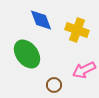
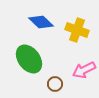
blue diamond: moved 2 px down; rotated 25 degrees counterclockwise
green ellipse: moved 2 px right, 5 px down
brown circle: moved 1 px right, 1 px up
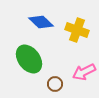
pink arrow: moved 2 px down
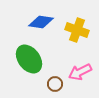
blue diamond: rotated 35 degrees counterclockwise
pink arrow: moved 4 px left
